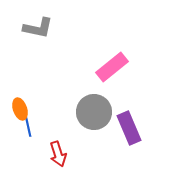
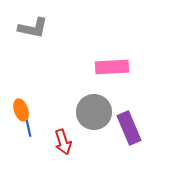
gray L-shape: moved 5 px left
pink rectangle: rotated 36 degrees clockwise
orange ellipse: moved 1 px right, 1 px down
red arrow: moved 5 px right, 12 px up
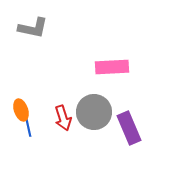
red arrow: moved 24 px up
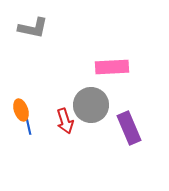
gray circle: moved 3 px left, 7 px up
red arrow: moved 2 px right, 3 px down
blue line: moved 2 px up
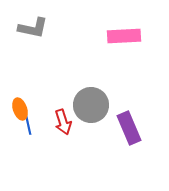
pink rectangle: moved 12 px right, 31 px up
orange ellipse: moved 1 px left, 1 px up
red arrow: moved 2 px left, 1 px down
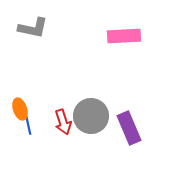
gray circle: moved 11 px down
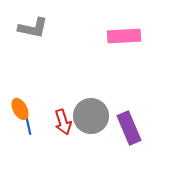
orange ellipse: rotated 10 degrees counterclockwise
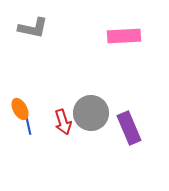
gray circle: moved 3 px up
